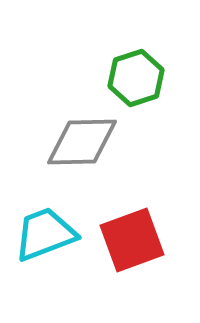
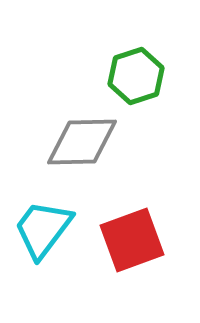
green hexagon: moved 2 px up
cyan trapezoid: moved 2 px left, 5 px up; rotated 32 degrees counterclockwise
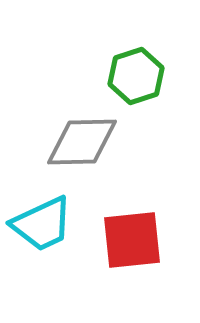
cyan trapezoid: moved 1 px left, 5 px up; rotated 152 degrees counterclockwise
red square: rotated 14 degrees clockwise
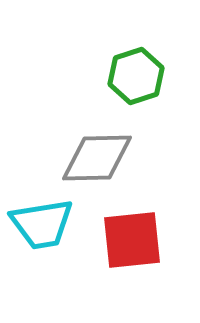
gray diamond: moved 15 px right, 16 px down
cyan trapezoid: rotated 16 degrees clockwise
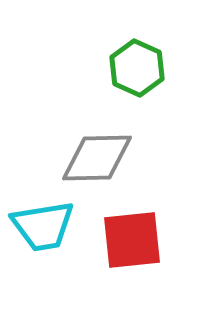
green hexagon: moved 1 px right, 8 px up; rotated 18 degrees counterclockwise
cyan trapezoid: moved 1 px right, 2 px down
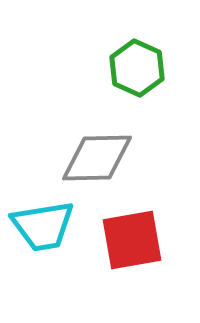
red square: rotated 4 degrees counterclockwise
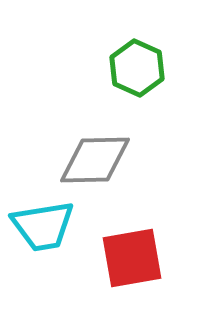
gray diamond: moved 2 px left, 2 px down
red square: moved 18 px down
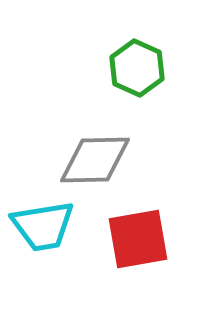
red square: moved 6 px right, 19 px up
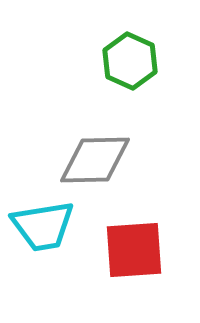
green hexagon: moved 7 px left, 7 px up
red square: moved 4 px left, 11 px down; rotated 6 degrees clockwise
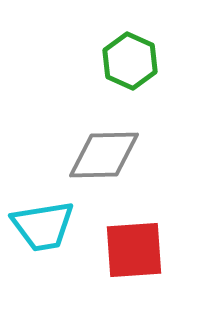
gray diamond: moved 9 px right, 5 px up
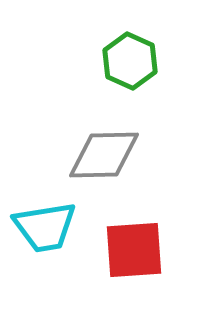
cyan trapezoid: moved 2 px right, 1 px down
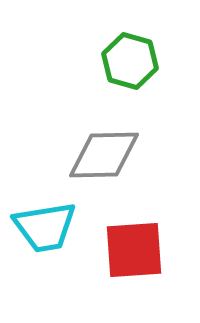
green hexagon: rotated 8 degrees counterclockwise
